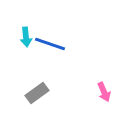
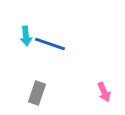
cyan arrow: moved 1 px up
gray rectangle: rotated 35 degrees counterclockwise
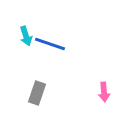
cyan arrow: rotated 12 degrees counterclockwise
pink arrow: rotated 18 degrees clockwise
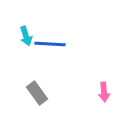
blue line: rotated 16 degrees counterclockwise
gray rectangle: rotated 55 degrees counterclockwise
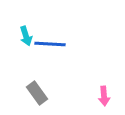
pink arrow: moved 4 px down
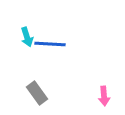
cyan arrow: moved 1 px right, 1 px down
